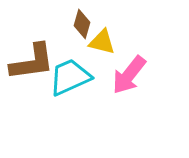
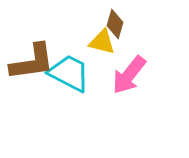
brown diamond: moved 33 px right
cyan trapezoid: moved 1 px left, 4 px up; rotated 51 degrees clockwise
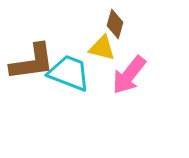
yellow triangle: moved 6 px down
cyan trapezoid: rotated 6 degrees counterclockwise
